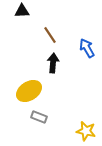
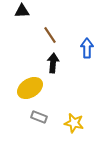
blue arrow: rotated 30 degrees clockwise
yellow ellipse: moved 1 px right, 3 px up
yellow star: moved 12 px left, 8 px up
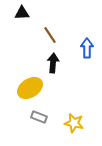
black triangle: moved 2 px down
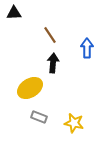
black triangle: moved 8 px left
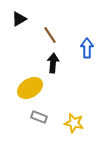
black triangle: moved 5 px right, 6 px down; rotated 28 degrees counterclockwise
